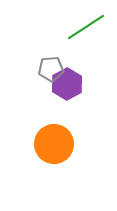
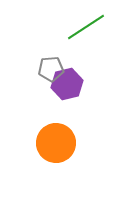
purple hexagon: rotated 16 degrees clockwise
orange circle: moved 2 px right, 1 px up
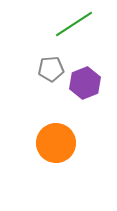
green line: moved 12 px left, 3 px up
purple hexagon: moved 18 px right, 1 px up; rotated 8 degrees counterclockwise
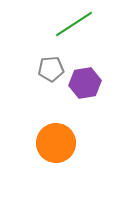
purple hexagon: rotated 12 degrees clockwise
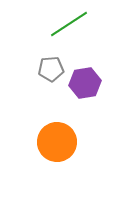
green line: moved 5 px left
orange circle: moved 1 px right, 1 px up
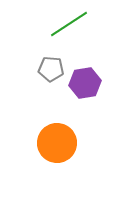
gray pentagon: rotated 10 degrees clockwise
orange circle: moved 1 px down
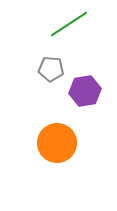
purple hexagon: moved 8 px down
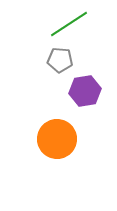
gray pentagon: moved 9 px right, 9 px up
orange circle: moved 4 px up
